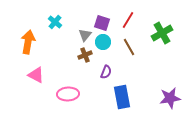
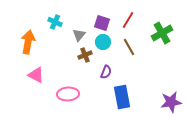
cyan cross: rotated 16 degrees counterclockwise
gray triangle: moved 6 px left
purple star: moved 1 px right, 4 px down
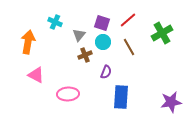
red line: rotated 18 degrees clockwise
blue rectangle: moved 1 px left; rotated 15 degrees clockwise
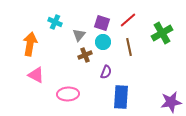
orange arrow: moved 2 px right, 2 px down
brown line: rotated 18 degrees clockwise
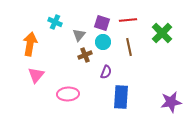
red line: rotated 36 degrees clockwise
green cross: rotated 15 degrees counterclockwise
pink triangle: rotated 42 degrees clockwise
